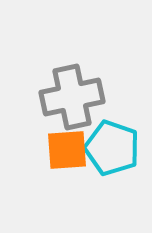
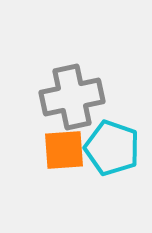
orange square: moved 3 px left
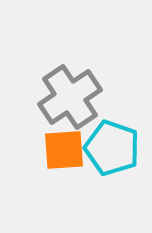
gray cross: moved 2 px left; rotated 22 degrees counterclockwise
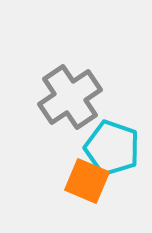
orange square: moved 23 px right, 31 px down; rotated 27 degrees clockwise
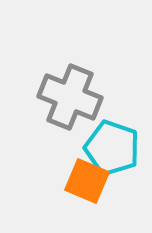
gray cross: rotated 34 degrees counterclockwise
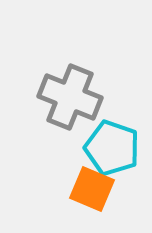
orange square: moved 5 px right, 8 px down
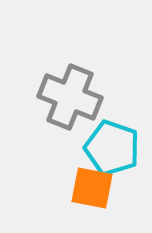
orange square: moved 1 px up; rotated 12 degrees counterclockwise
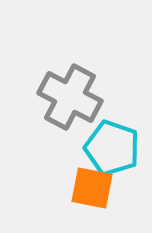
gray cross: rotated 6 degrees clockwise
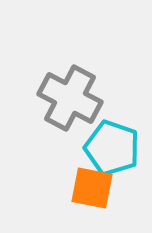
gray cross: moved 1 px down
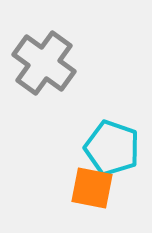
gray cross: moved 26 px left, 35 px up; rotated 8 degrees clockwise
